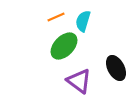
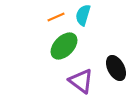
cyan semicircle: moved 6 px up
purple triangle: moved 2 px right
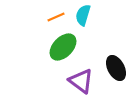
green ellipse: moved 1 px left, 1 px down
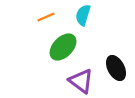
orange line: moved 10 px left
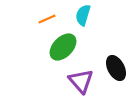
orange line: moved 1 px right, 2 px down
purple triangle: rotated 12 degrees clockwise
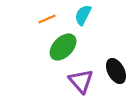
cyan semicircle: rotated 10 degrees clockwise
black ellipse: moved 3 px down
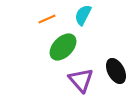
purple triangle: moved 1 px up
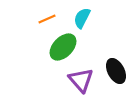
cyan semicircle: moved 1 px left, 3 px down
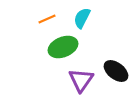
green ellipse: rotated 24 degrees clockwise
black ellipse: rotated 25 degrees counterclockwise
purple triangle: rotated 16 degrees clockwise
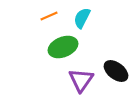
orange line: moved 2 px right, 3 px up
